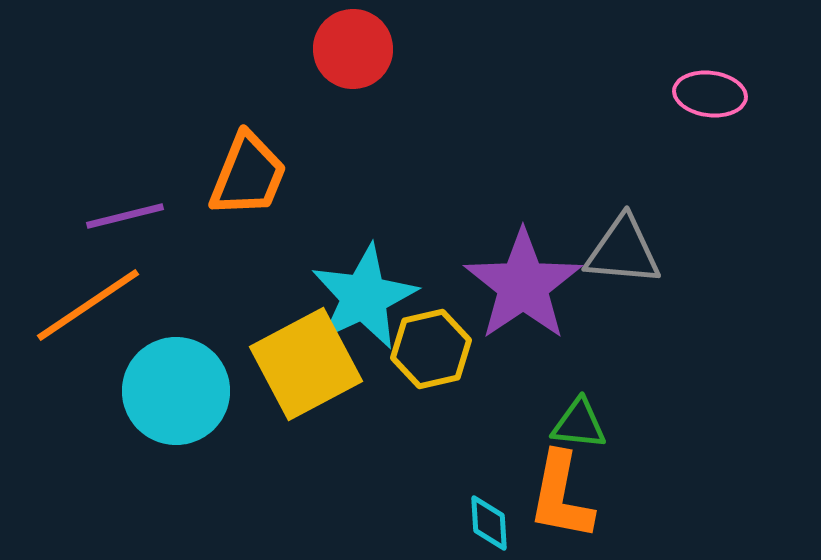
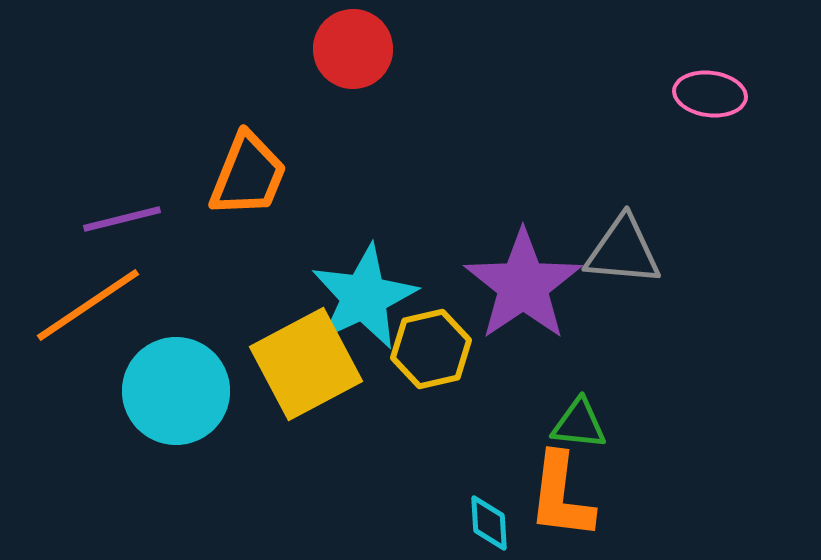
purple line: moved 3 px left, 3 px down
orange L-shape: rotated 4 degrees counterclockwise
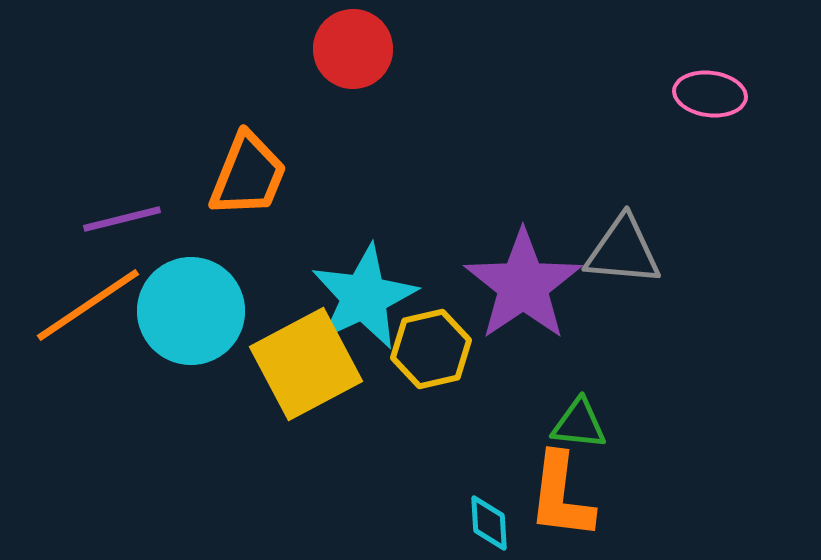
cyan circle: moved 15 px right, 80 px up
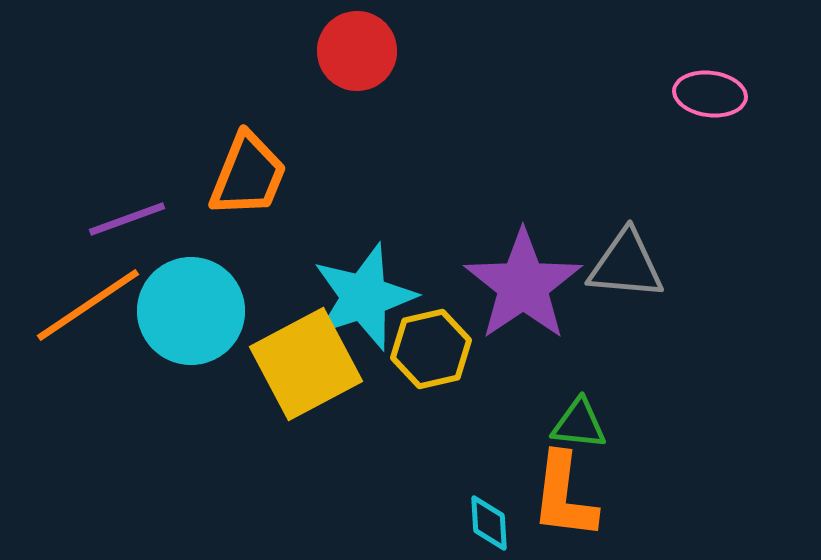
red circle: moved 4 px right, 2 px down
purple line: moved 5 px right; rotated 6 degrees counterclockwise
gray triangle: moved 3 px right, 14 px down
cyan star: rotated 7 degrees clockwise
orange L-shape: moved 3 px right
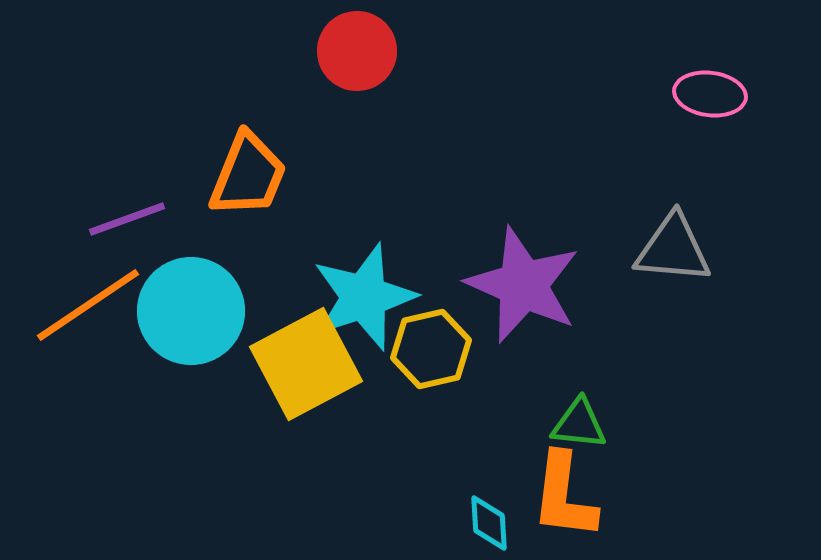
gray triangle: moved 47 px right, 16 px up
purple star: rotated 14 degrees counterclockwise
